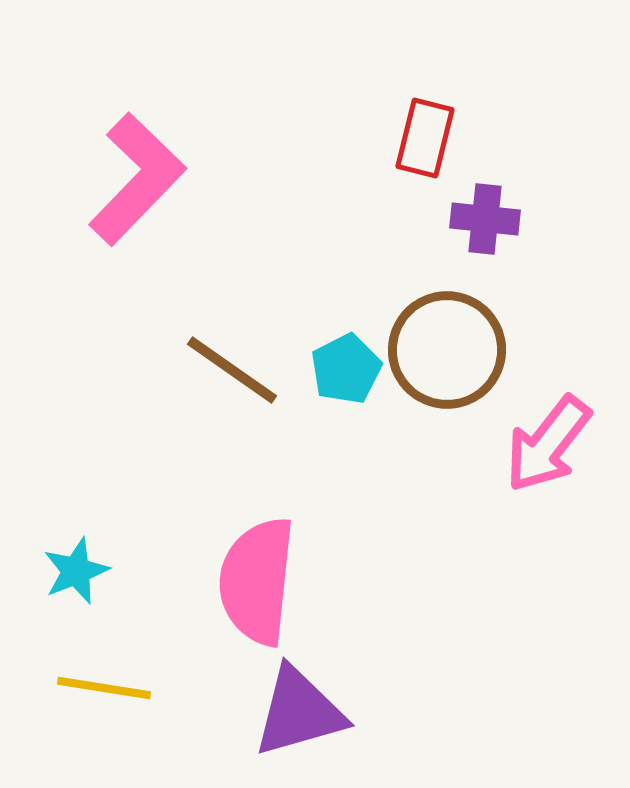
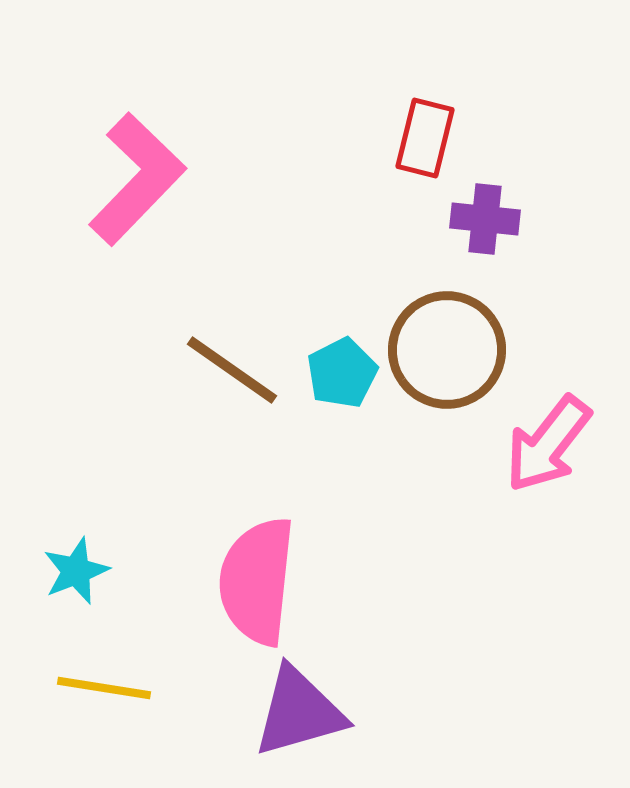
cyan pentagon: moved 4 px left, 4 px down
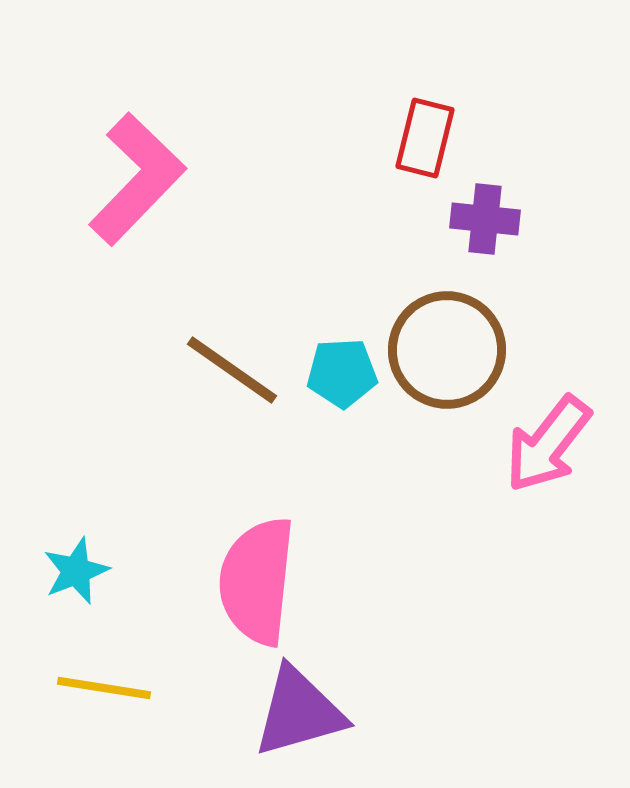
cyan pentagon: rotated 24 degrees clockwise
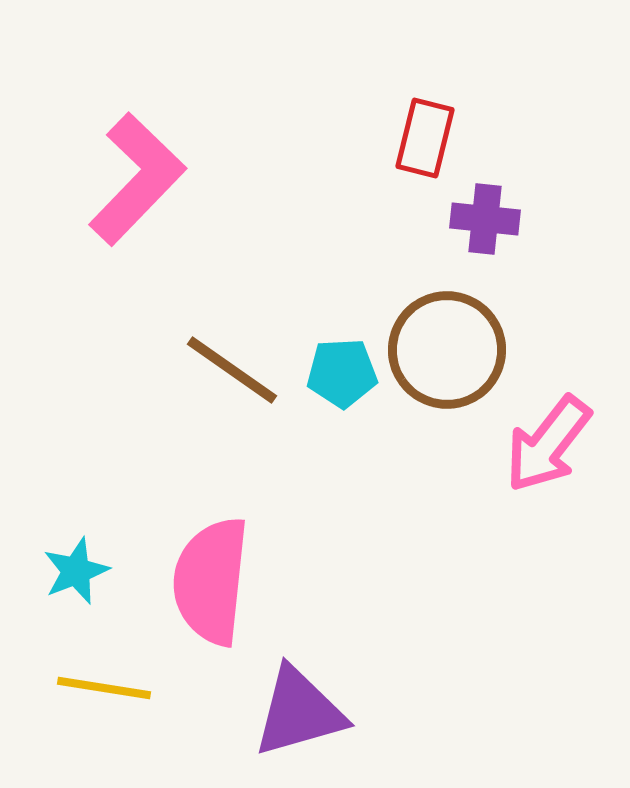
pink semicircle: moved 46 px left
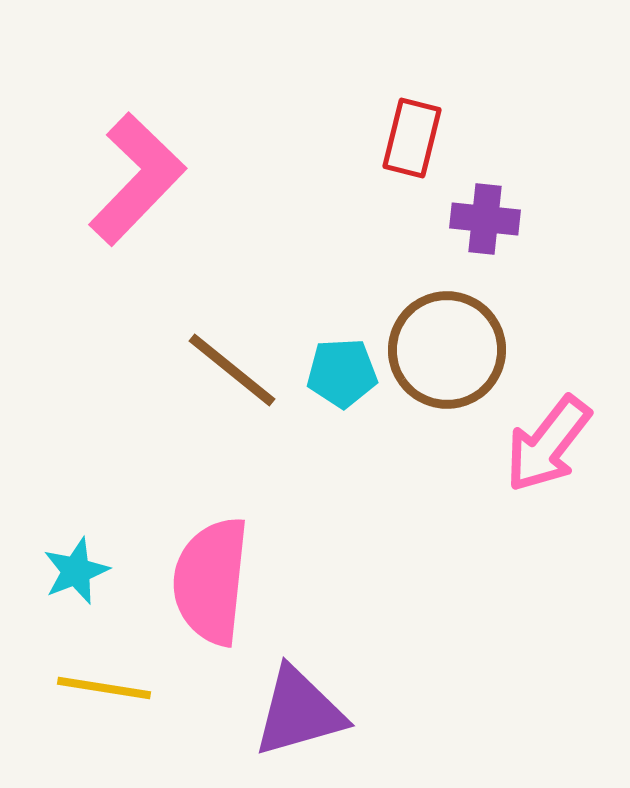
red rectangle: moved 13 px left
brown line: rotated 4 degrees clockwise
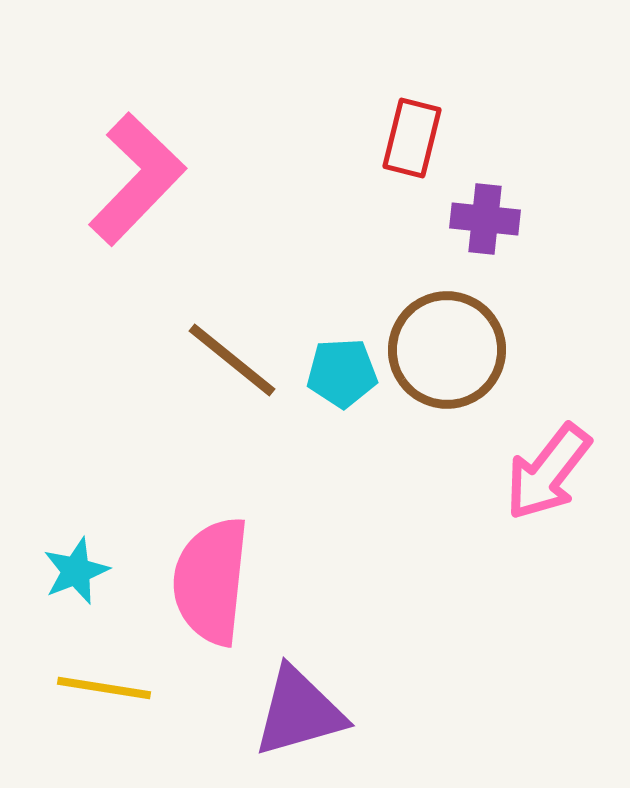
brown line: moved 10 px up
pink arrow: moved 28 px down
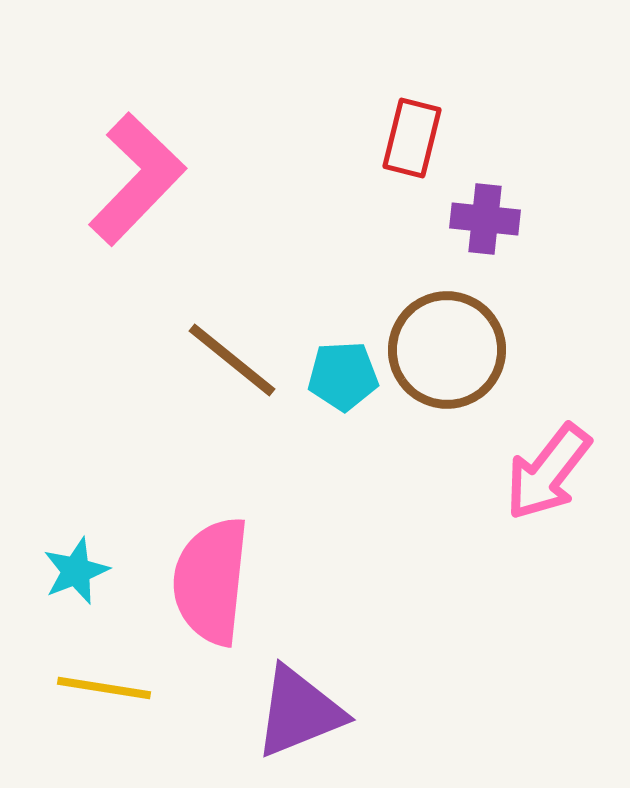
cyan pentagon: moved 1 px right, 3 px down
purple triangle: rotated 6 degrees counterclockwise
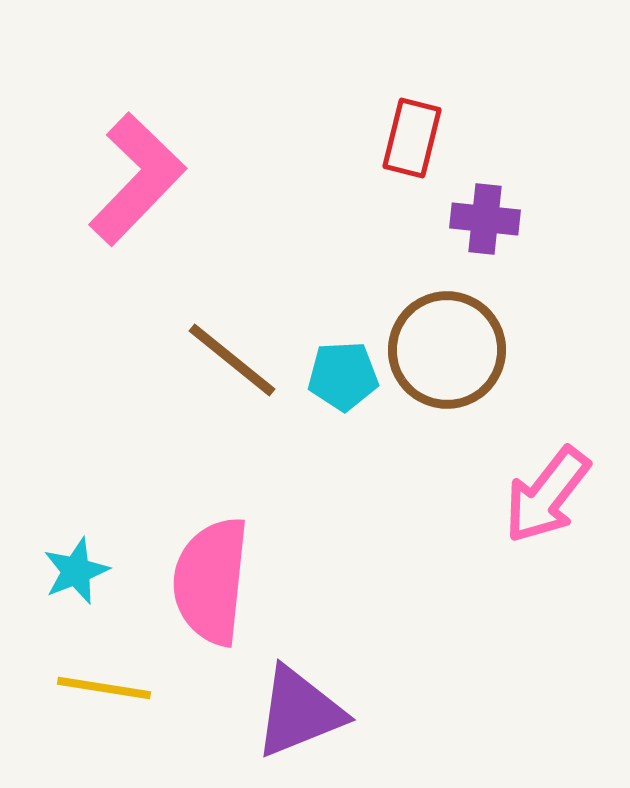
pink arrow: moved 1 px left, 23 px down
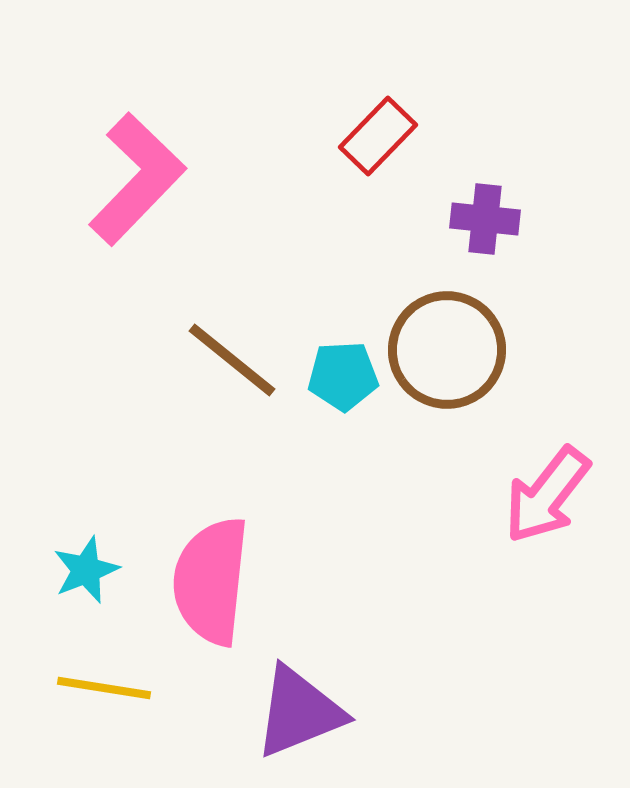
red rectangle: moved 34 px left, 2 px up; rotated 30 degrees clockwise
cyan star: moved 10 px right, 1 px up
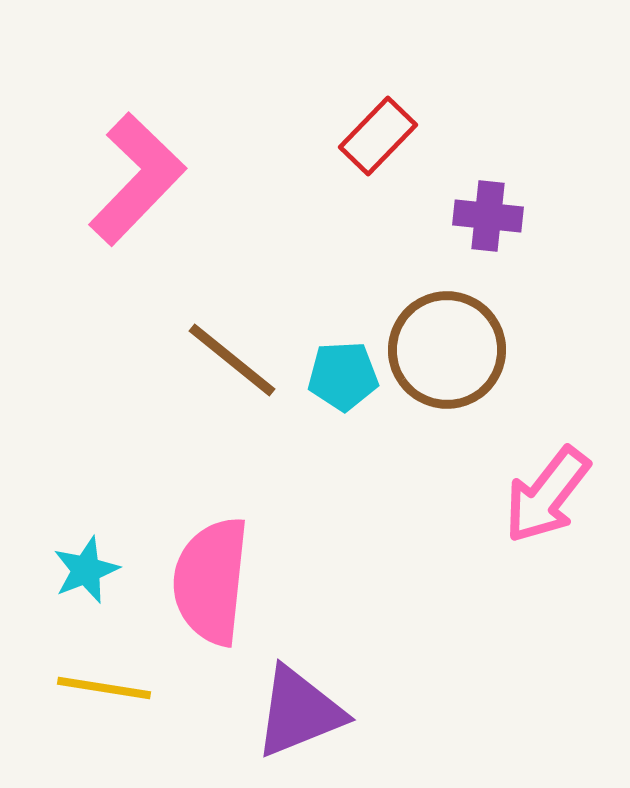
purple cross: moved 3 px right, 3 px up
